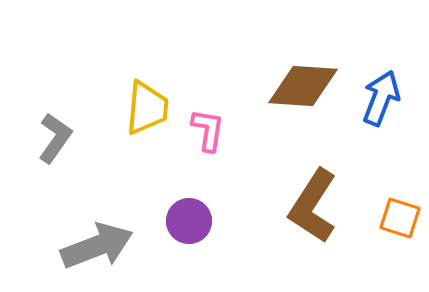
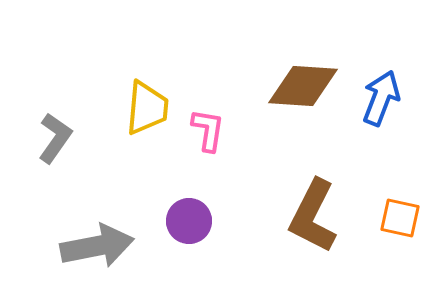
brown L-shape: moved 10 px down; rotated 6 degrees counterclockwise
orange square: rotated 6 degrees counterclockwise
gray arrow: rotated 10 degrees clockwise
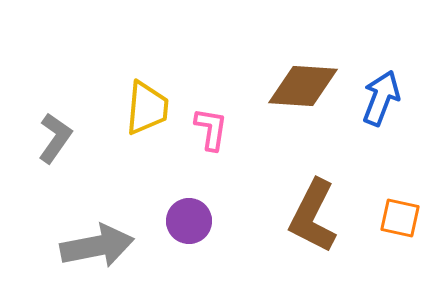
pink L-shape: moved 3 px right, 1 px up
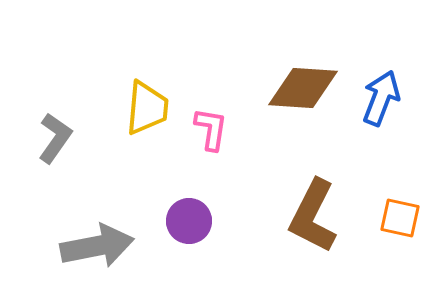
brown diamond: moved 2 px down
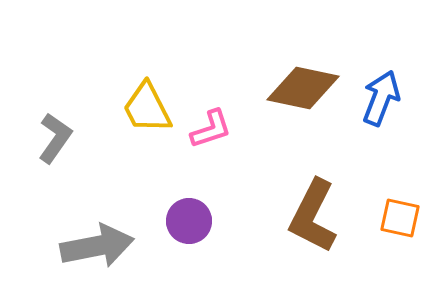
brown diamond: rotated 8 degrees clockwise
yellow trapezoid: rotated 148 degrees clockwise
pink L-shape: rotated 63 degrees clockwise
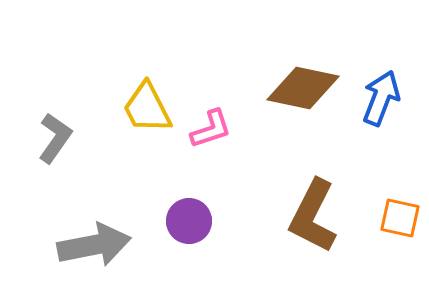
gray arrow: moved 3 px left, 1 px up
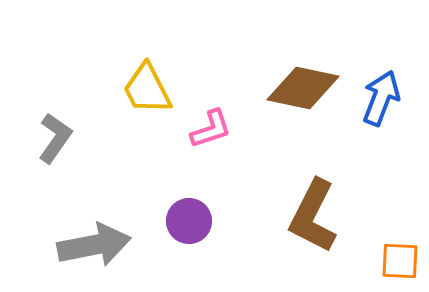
yellow trapezoid: moved 19 px up
orange square: moved 43 px down; rotated 9 degrees counterclockwise
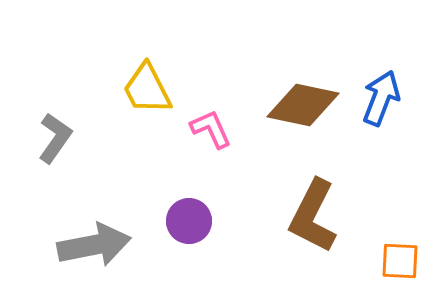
brown diamond: moved 17 px down
pink L-shape: rotated 96 degrees counterclockwise
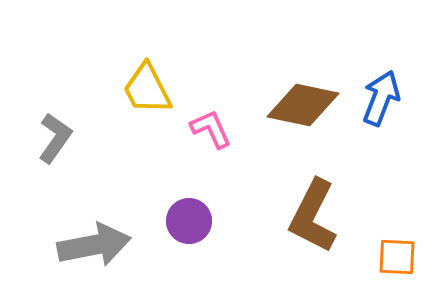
orange square: moved 3 px left, 4 px up
